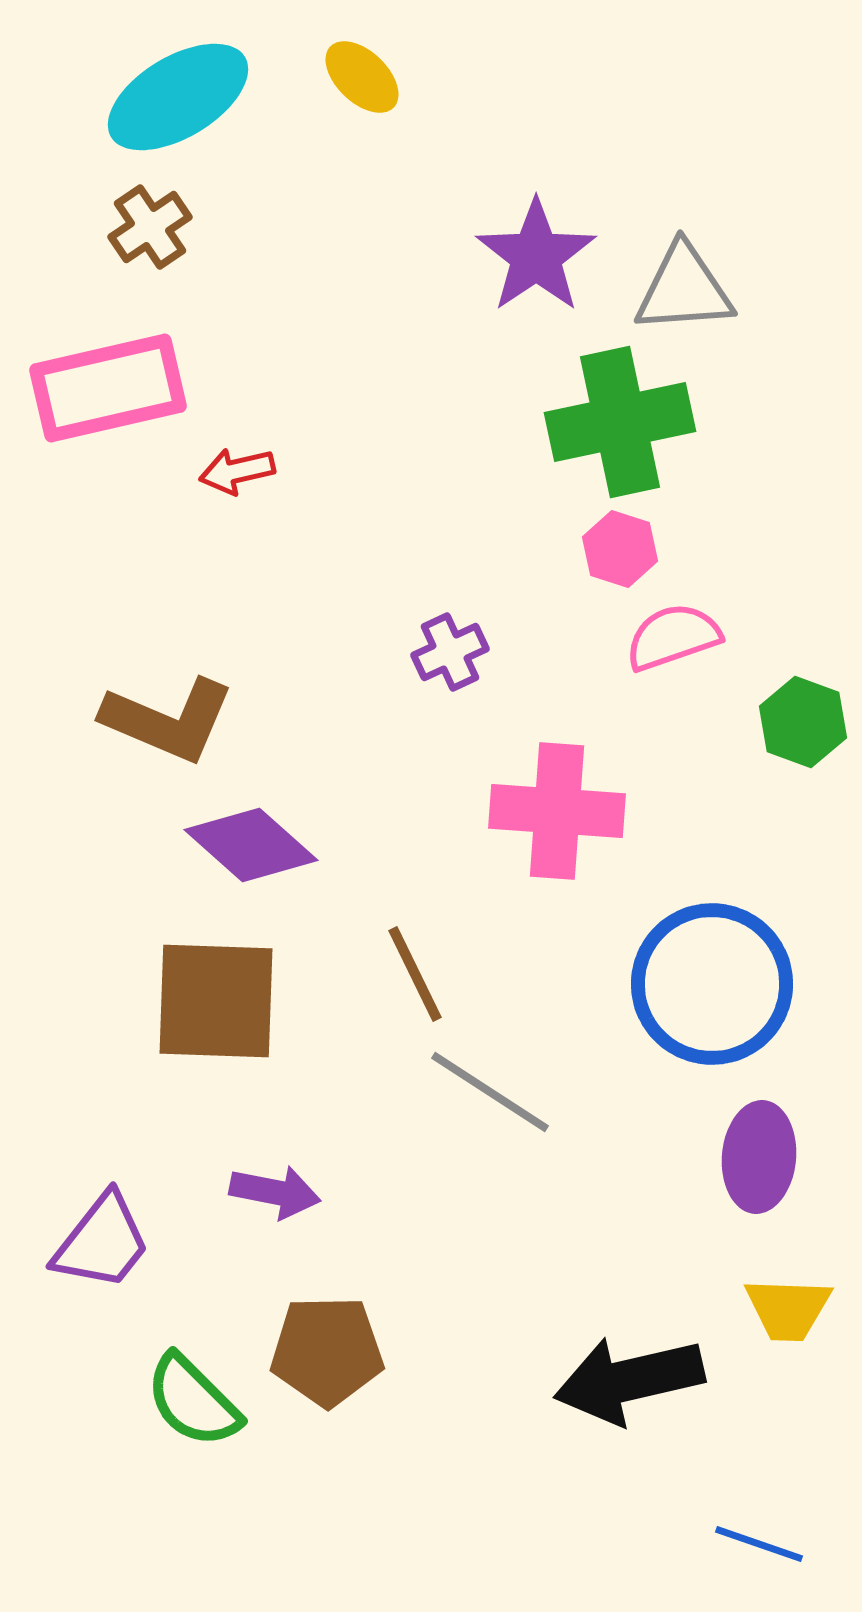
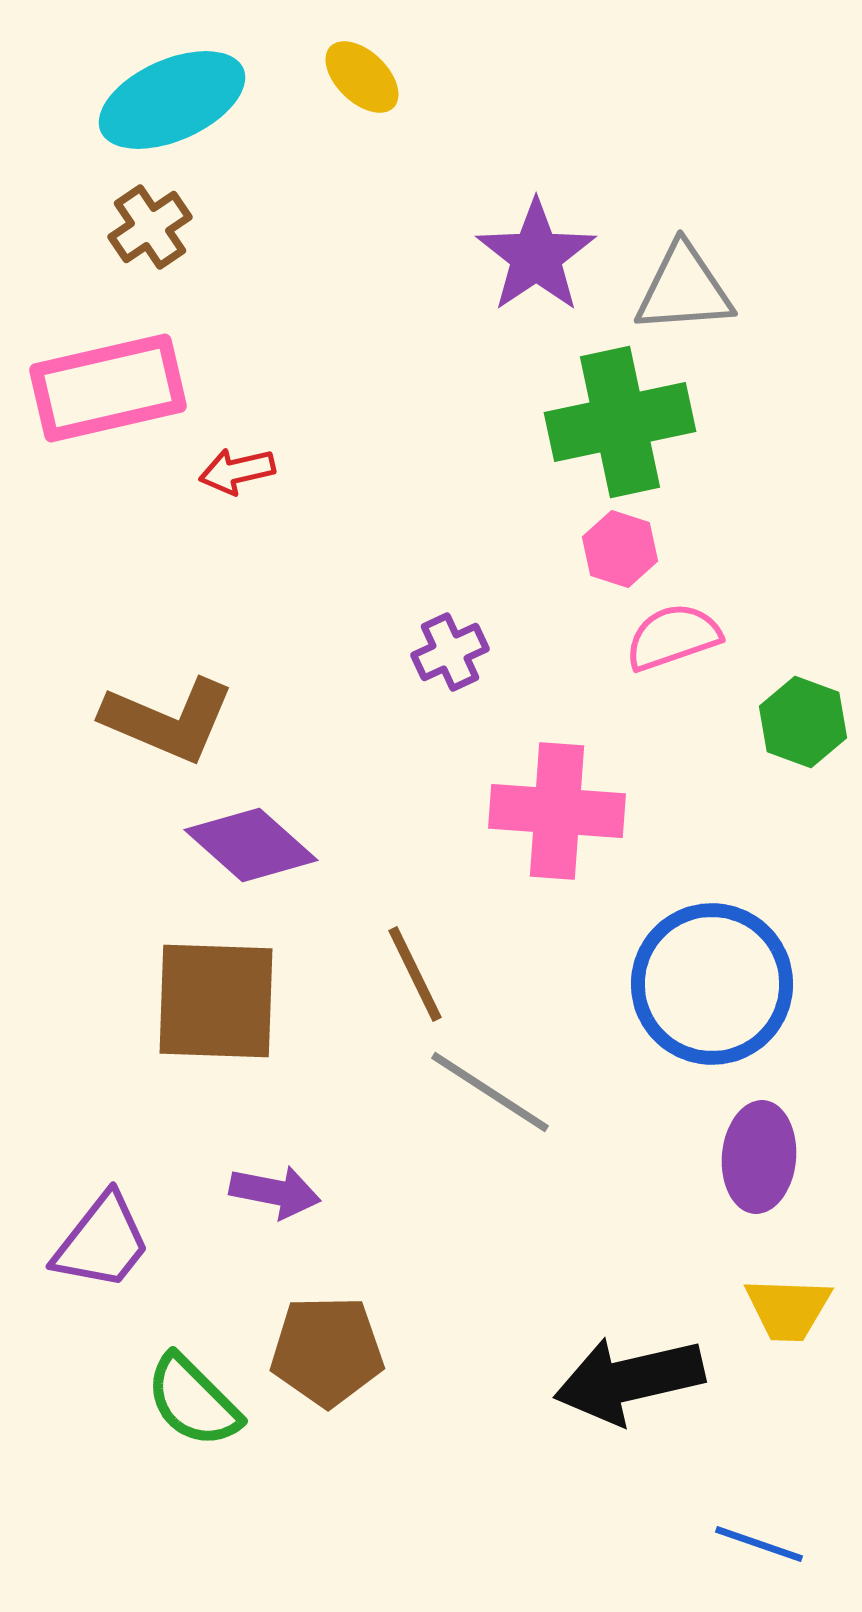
cyan ellipse: moved 6 px left, 3 px down; rotated 7 degrees clockwise
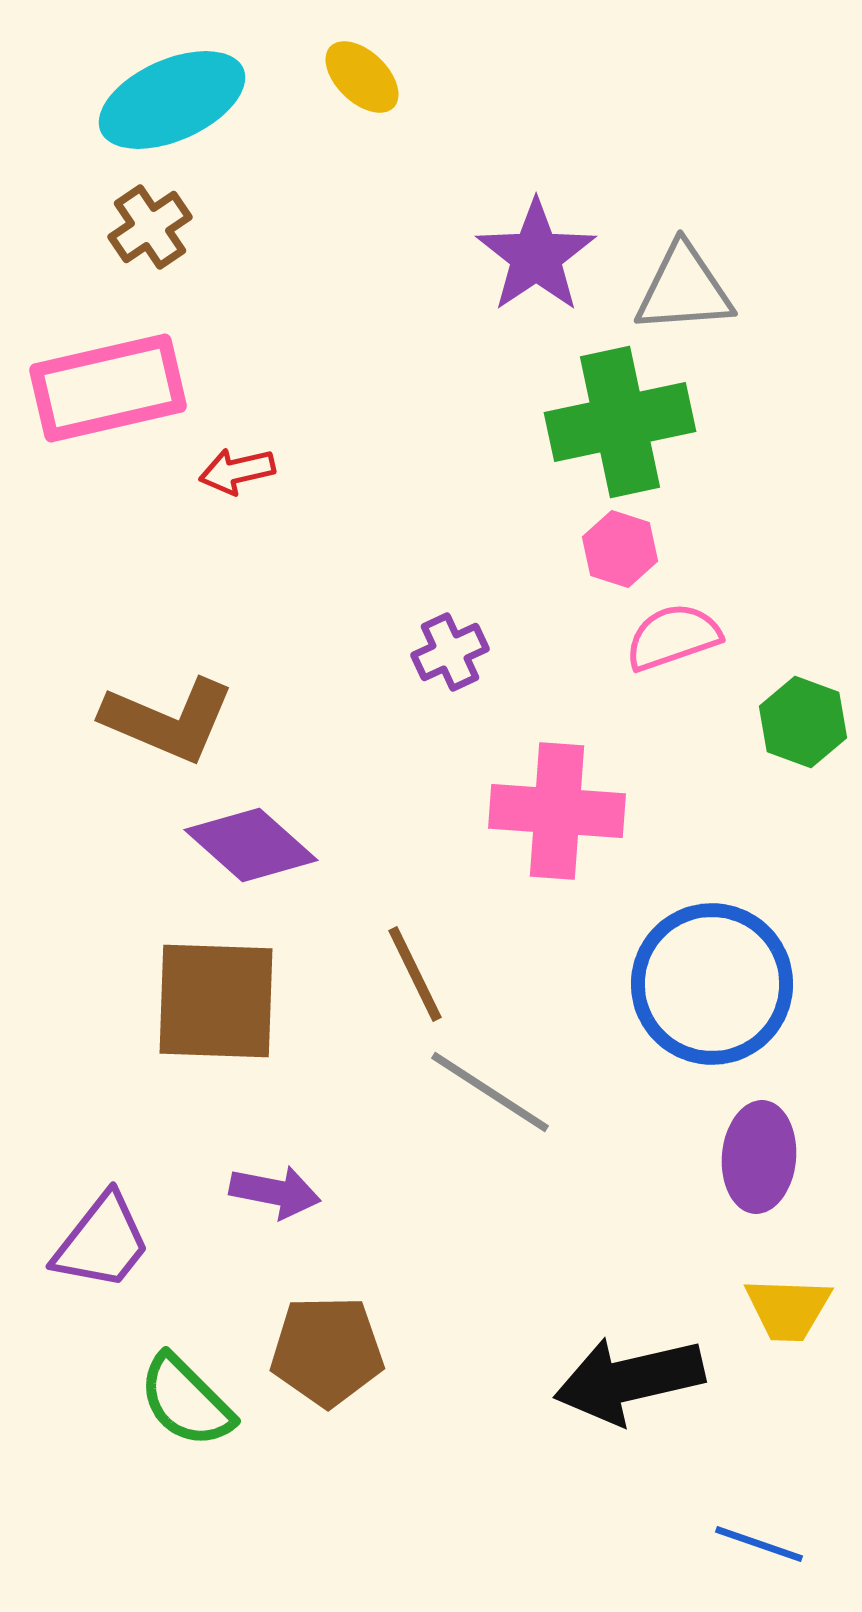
green semicircle: moved 7 px left
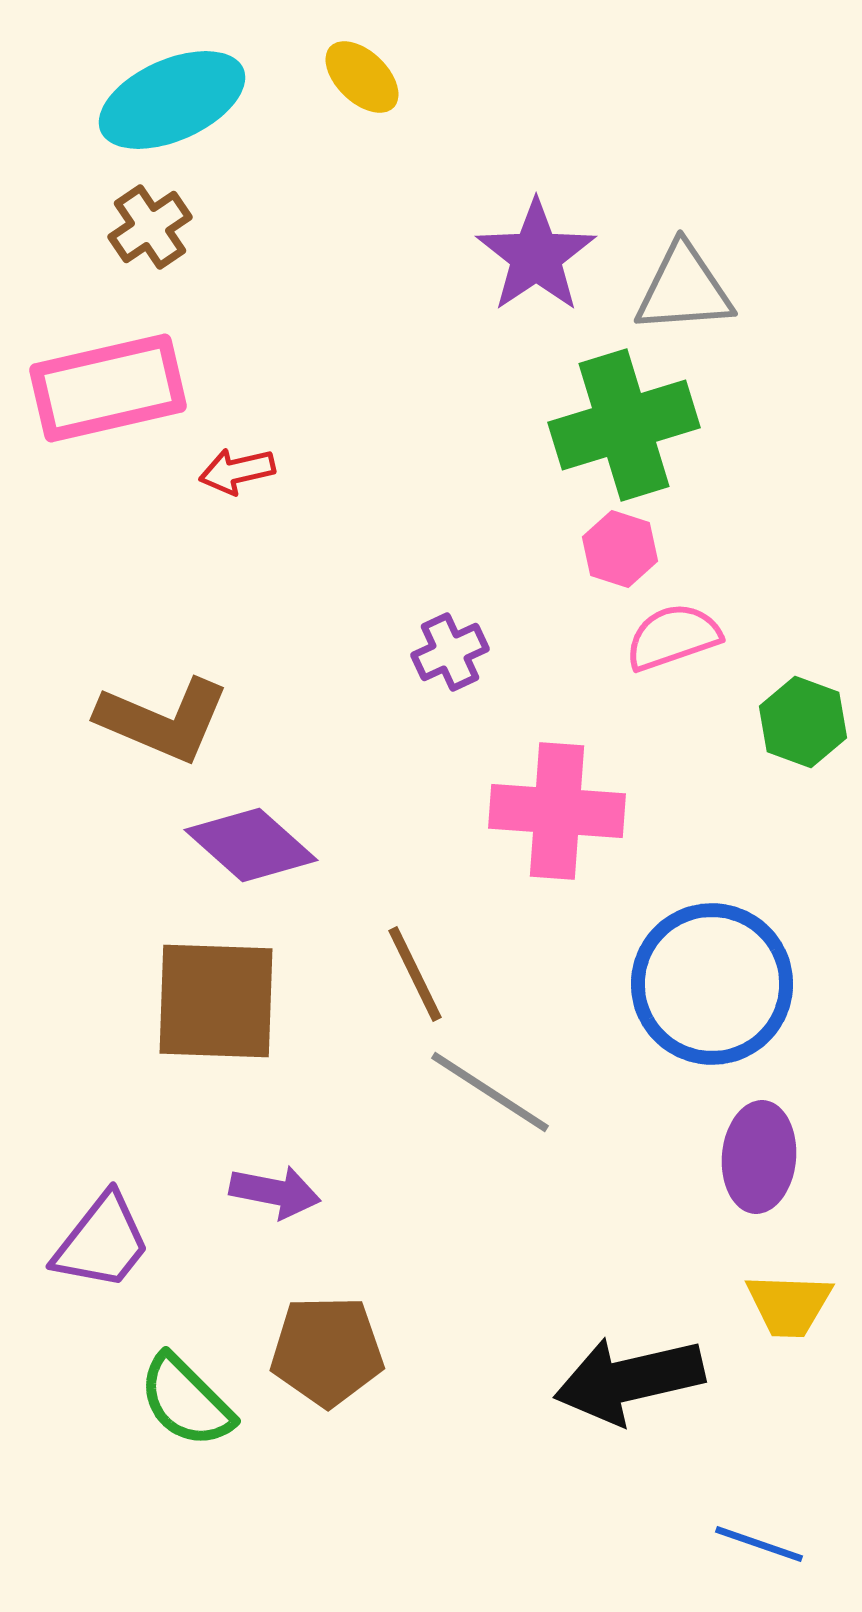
green cross: moved 4 px right, 3 px down; rotated 5 degrees counterclockwise
brown L-shape: moved 5 px left
yellow trapezoid: moved 1 px right, 4 px up
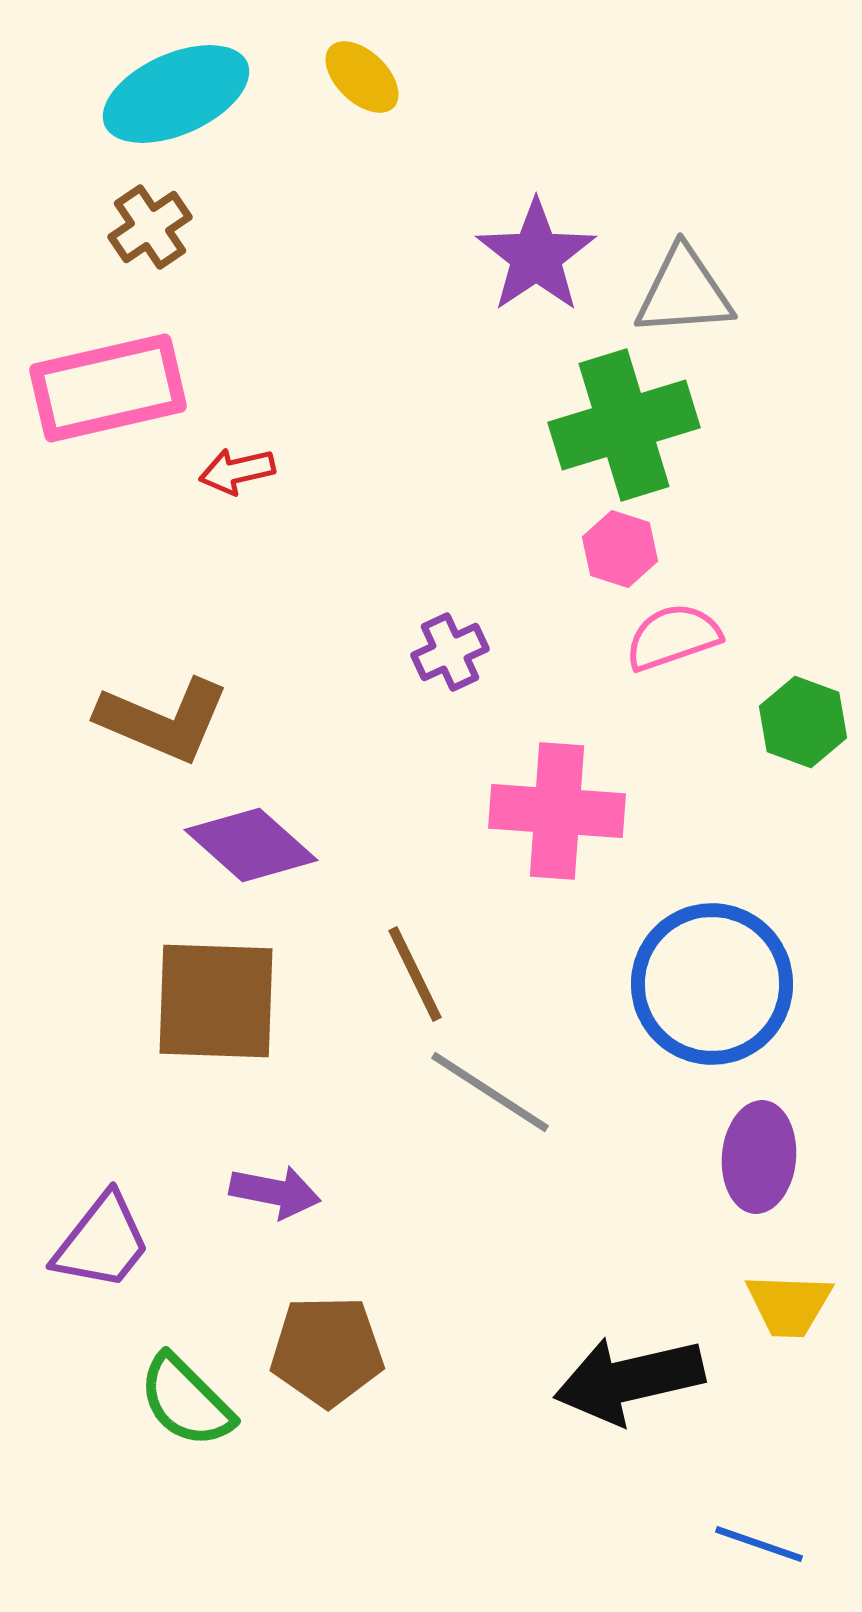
cyan ellipse: moved 4 px right, 6 px up
gray triangle: moved 3 px down
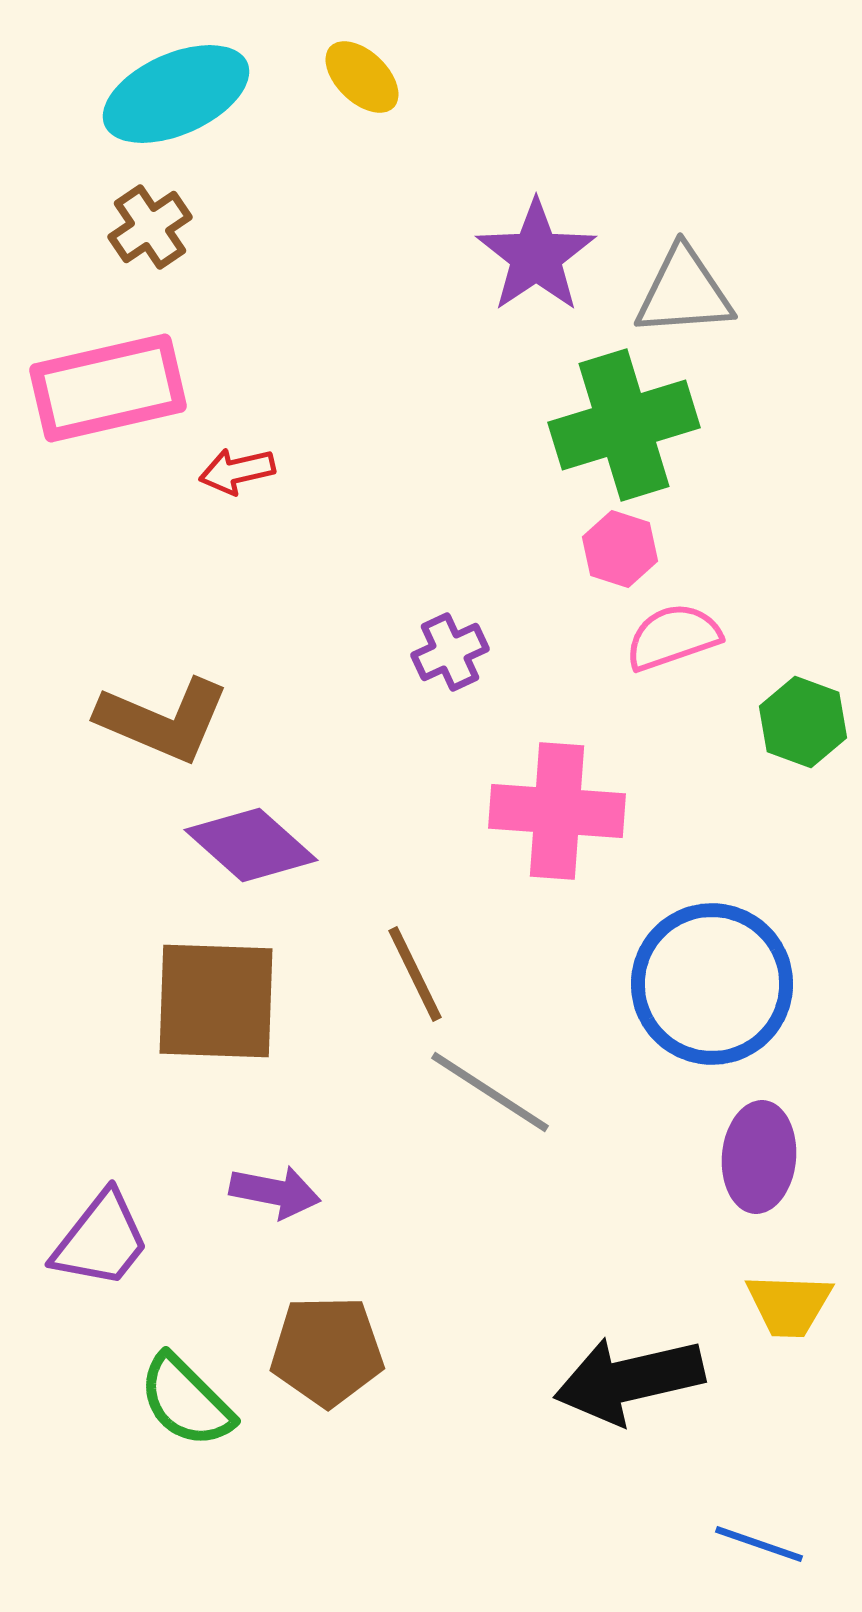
purple trapezoid: moved 1 px left, 2 px up
